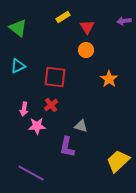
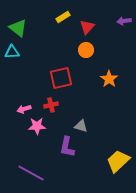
red triangle: rotated 14 degrees clockwise
cyan triangle: moved 6 px left, 14 px up; rotated 21 degrees clockwise
red square: moved 6 px right, 1 px down; rotated 20 degrees counterclockwise
red cross: rotated 24 degrees clockwise
pink arrow: rotated 64 degrees clockwise
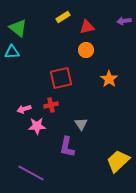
red triangle: rotated 35 degrees clockwise
gray triangle: moved 2 px up; rotated 40 degrees clockwise
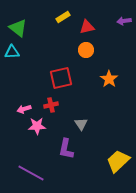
purple L-shape: moved 1 px left, 2 px down
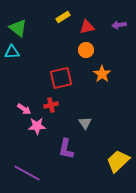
purple arrow: moved 5 px left, 4 px down
orange star: moved 7 px left, 5 px up
pink arrow: rotated 128 degrees counterclockwise
gray triangle: moved 4 px right, 1 px up
purple line: moved 4 px left
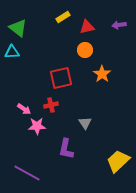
orange circle: moved 1 px left
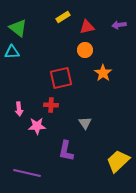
orange star: moved 1 px right, 1 px up
red cross: rotated 16 degrees clockwise
pink arrow: moved 5 px left; rotated 48 degrees clockwise
purple L-shape: moved 2 px down
purple line: rotated 16 degrees counterclockwise
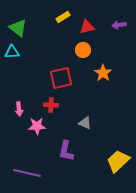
orange circle: moved 2 px left
gray triangle: rotated 32 degrees counterclockwise
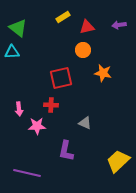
orange star: rotated 24 degrees counterclockwise
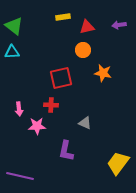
yellow rectangle: rotated 24 degrees clockwise
green triangle: moved 4 px left, 2 px up
yellow trapezoid: moved 2 px down; rotated 10 degrees counterclockwise
purple line: moved 7 px left, 3 px down
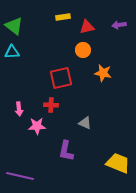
yellow trapezoid: rotated 75 degrees clockwise
